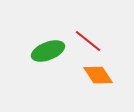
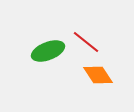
red line: moved 2 px left, 1 px down
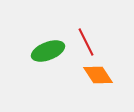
red line: rotated 24 degrees clockwise
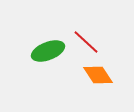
red line: rotated 20 degrees counterclockwise
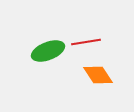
red line: rotated 52 degrees counterclockwise
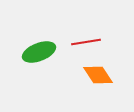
green ellipse: moved 9 px left, 1 px down
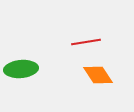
green ellipse: moved 18 px left, 17 px down; rotated 16 degrees clockwise
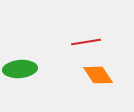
green ellipse: moved 1 px left
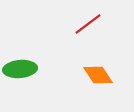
red line: moved 2 px right, 18 px up; rotated 28 degrees counterclockwise
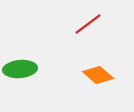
orange diamond: rotated 16 degrees counterclockwise
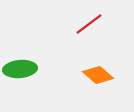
red line: moved 1 px right
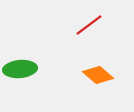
red line: moved 1 px down
